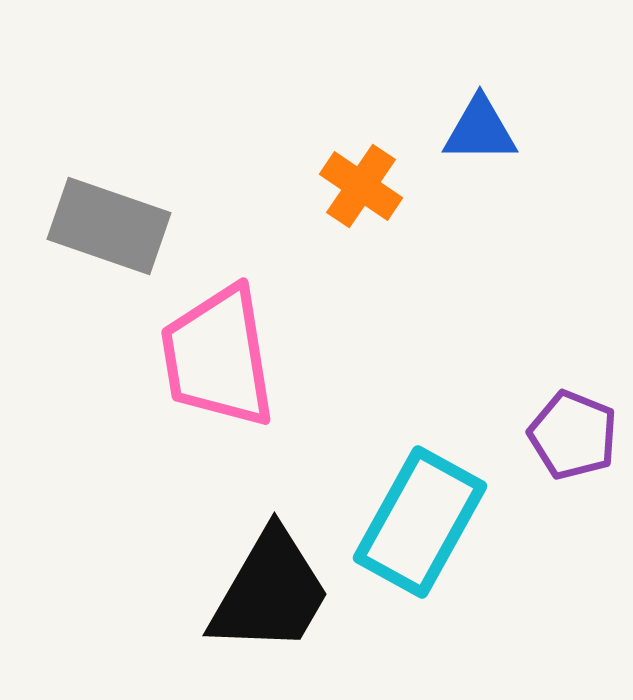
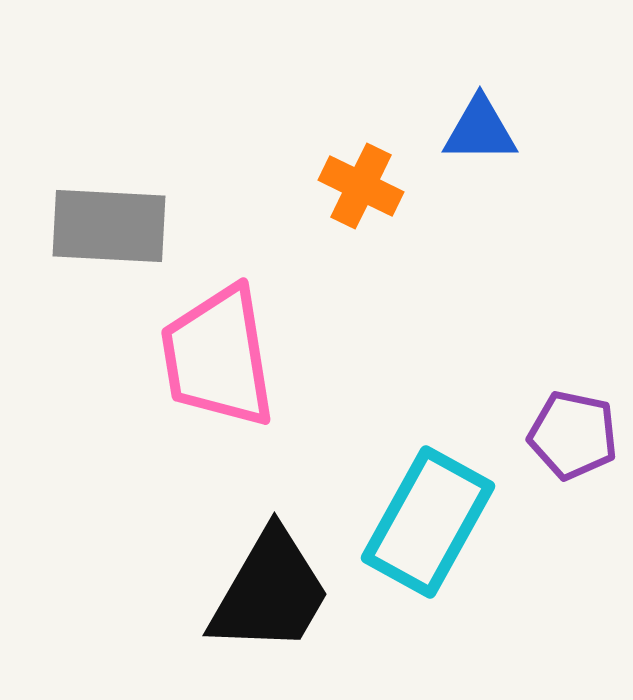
orange cross: rotated 8 degrees counterclockwise
gray rectangle: rotated 16 degrees counterclockwise
purple pentagon: rotated 10 degrees counterclockwise
cyan rectangle: moved 8 px right
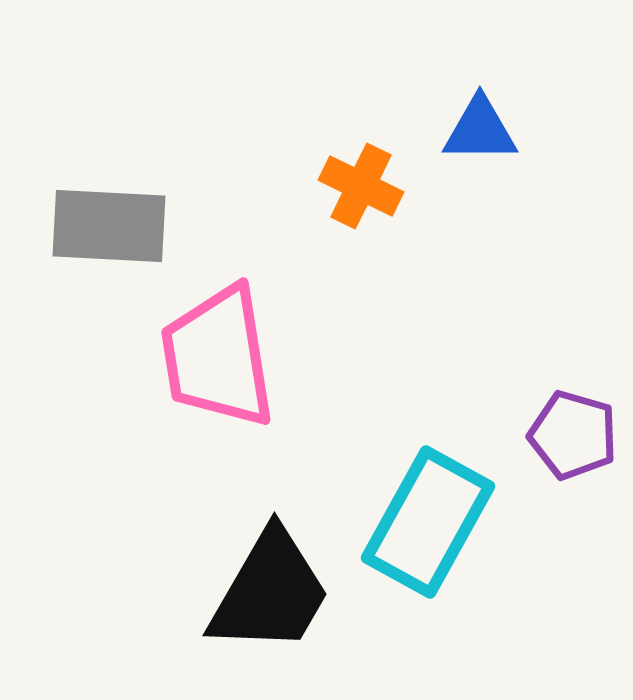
purple pentagon: rotated 4 degrees clockwise
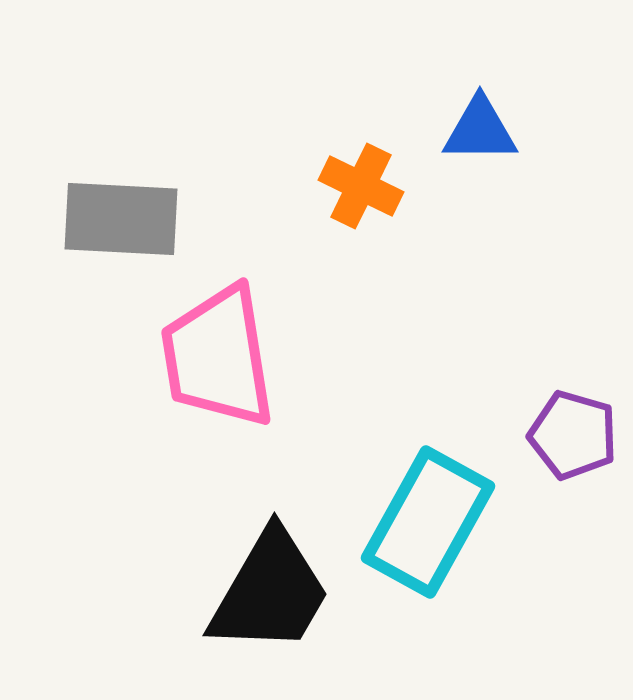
gray rectangle: moved 12 px right, 7 px up
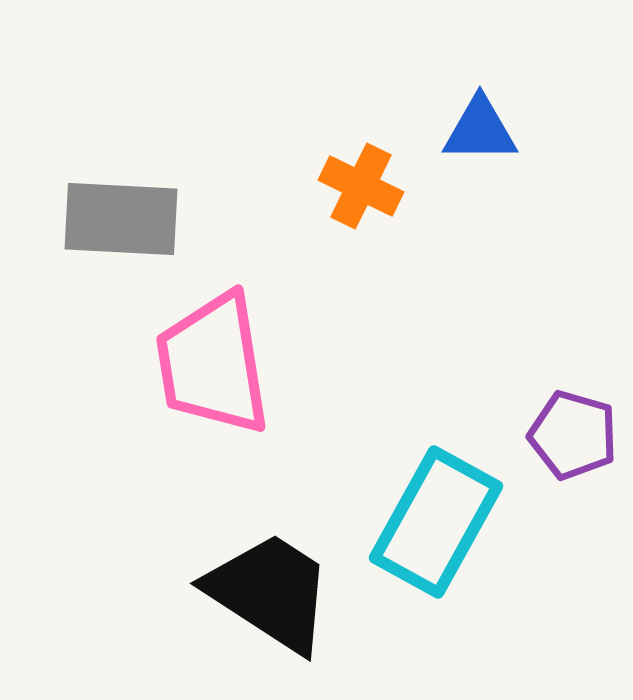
pink trapezoid: moved 5 px left, 7 px down
cyan rectangle: moved 8 px right
black trapezoid: rotated 87 degrees counterclockwise
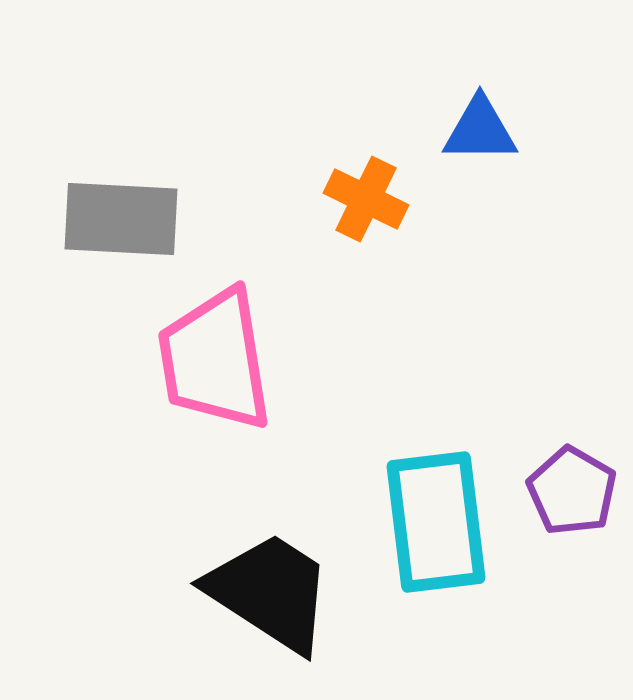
orange cross: moved 5 px right, 13 px down
pink trapezoid: moved 2 px right, 4 px up
purple pentagon: moved 1 px left, 56 px down; rotated 14 degrees clockwise
cyan rectangle: rotated 36 degrees counterclockwise
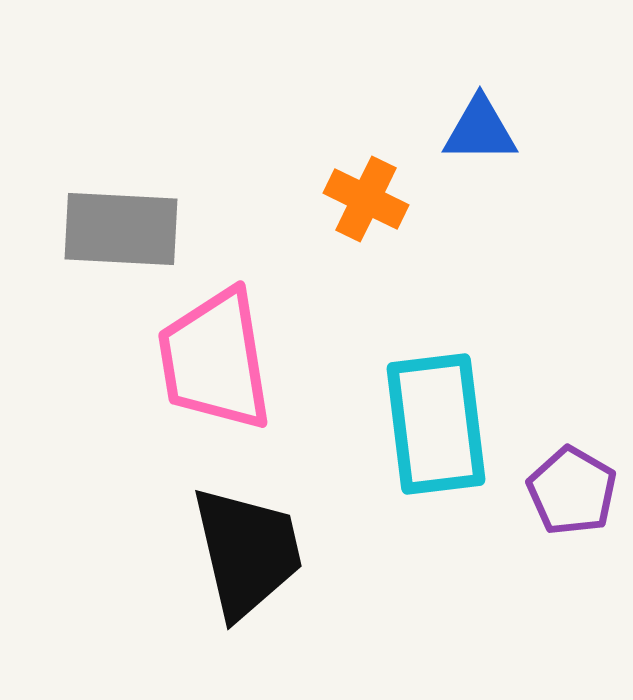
gray rectangle: moved 10 px down
cyan rectangle: moved 98 px up
black trapezoid: moved 23 px left, 40 px up; rotated 44 degrees clockwise
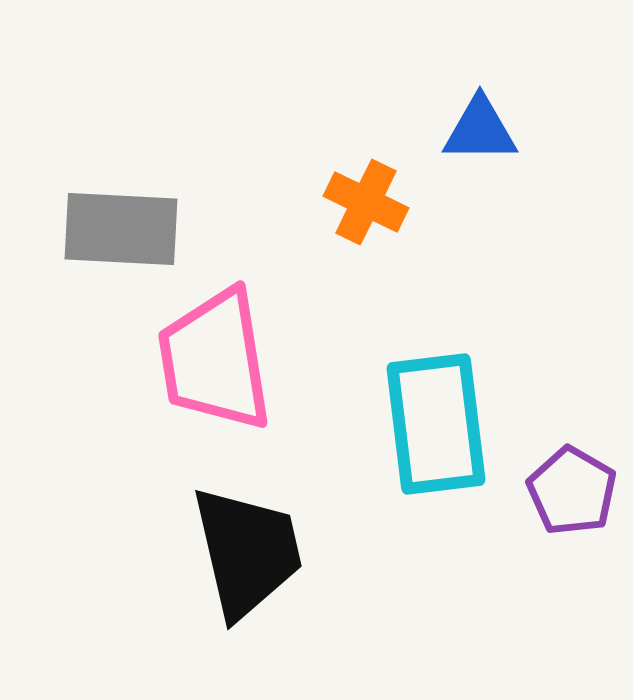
orange cross: moved 3 px down
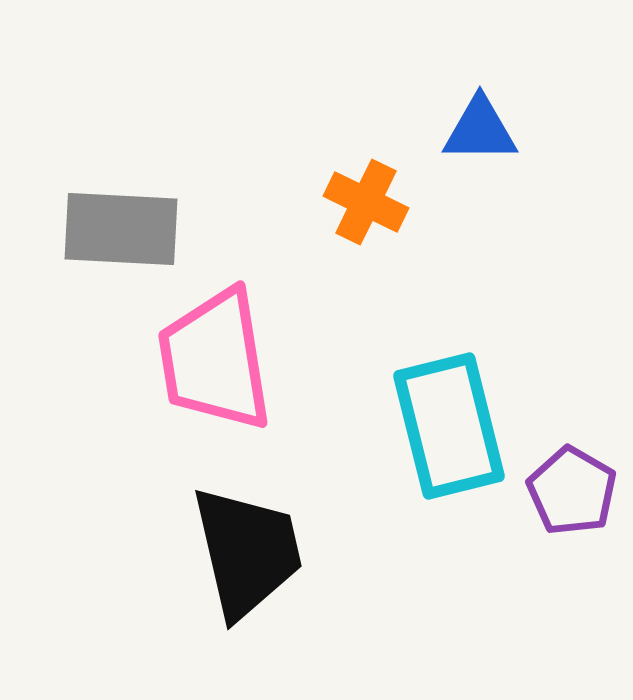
cyan rectangle: moved 13 px right, 2 px down; rotated 7 degrees counterclockwise
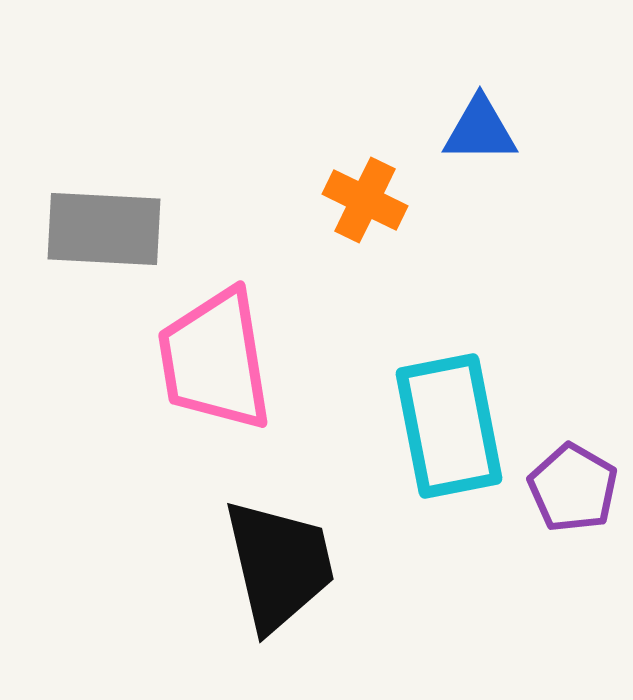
orange cross: moved 1 px left, 2 px up
gray rectangle: moved 17 px left
cyan rectangle: rotated 3 degrees clockwise
purple pentagon: moved 1 px right, 3 px up
black trapezoid: moved 32 px right, 13 px down
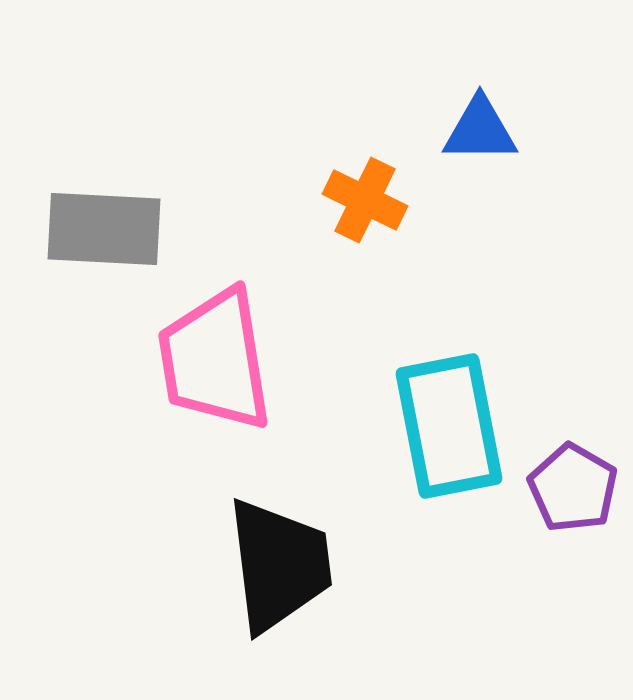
black trapezoid: rotated 6 degrees clockwise
